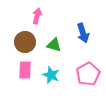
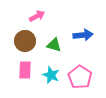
pink arrow: rotated 49 degrees clockwise
blue arrow: moved 2 px down; rotated 78 degrees counterclockwise
brown circle: moved 1 px up
pink pentagon: moved 8 px left, 3 px down; rotated 10 degrees counterclockwise
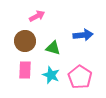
green triangle: moved 1 px left, 3 px down
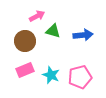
green triangle: moved 17 px up
pink rectangle: rotated 66 degrees clockwise
pink pentagon: rotated 25 degrees clockwise
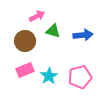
cyan star: moved 2 px left, 1 px down; rotated 18 degrees clockwise
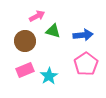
pink pentagon: moved 6 px right, 13 px up; rotated 20 degrees counterclockwise
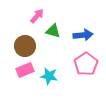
pink arrow: rotated 21 degrees counterclockwise
brown circle: moved 5 px down
cyan star: rotated 30 degrees counterclockwise
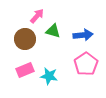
brown circle: moved 7 px up
